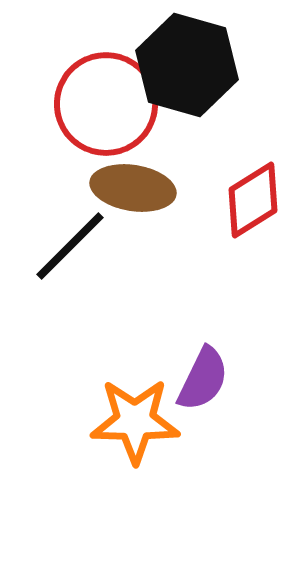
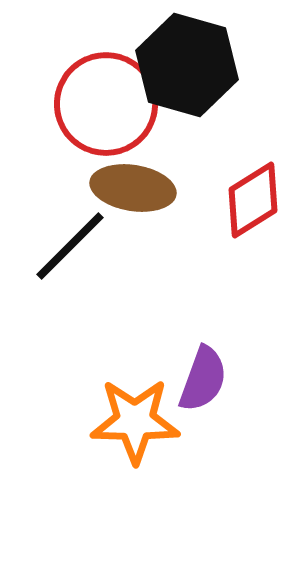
purple semicircle: rotated 6 degrees counterclockwise
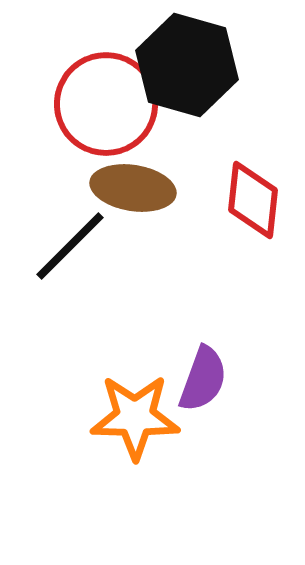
red diamond: rotated 52 degrees counterclockwise
orange star: moved 4 px up
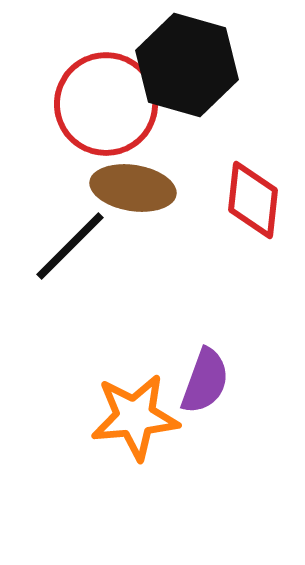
purple semicircle: moved 2 px right, 2 px down
orange star: rotated 6 degrees counterclockwise
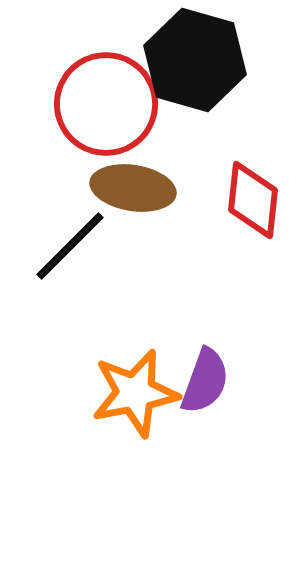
black hexagon: moved 8 px right, 5 px up
orange star: moved 24 px up; rotated 6 degrees counterclockwise
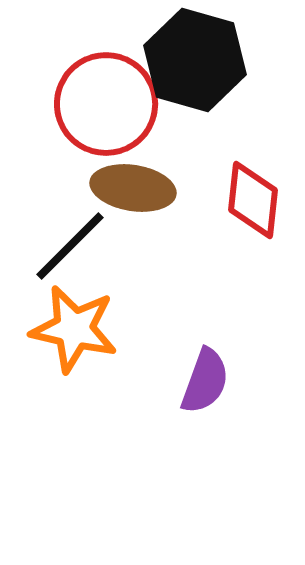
orange star: moved 61 px left, 64 px up; rotated 24 degrees clockwise
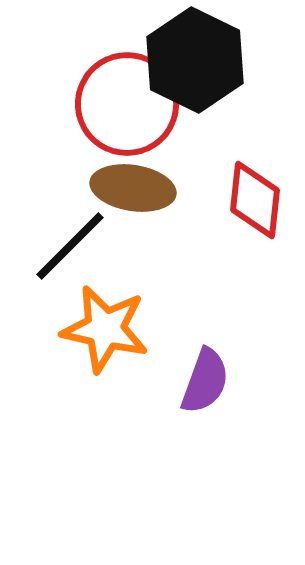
black hexagon: rotated 10 degrees clockwise
red circle: moved 21 px right
red diamond: moved 2 px right
orange star: moved 31 px right
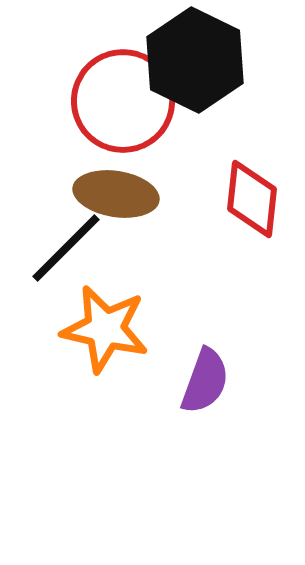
red circle: moved 4 px left, 3 px up
brown ellipse: moved 17 px left, 6 px down
red diamond: moved 3 px left, 1 px up
black line: moved 4 px left, 2 px down
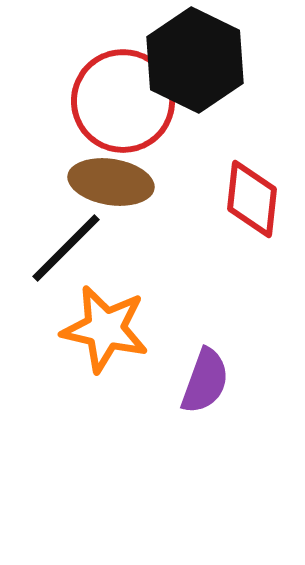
brown ellipse: moved 5 px left, 12 px up
